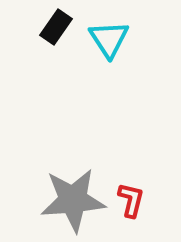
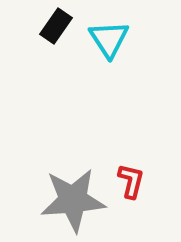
black rectangle: moved 1 px up
red L-shape: moved 19 px up
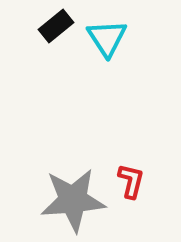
black rectangle: rotated 16 degrees clockwise
cyan triangle: moved 2 px left, 1 px up
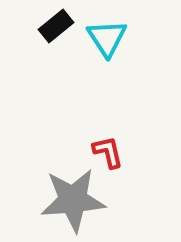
red L-shape: moved 23 px left, 29 px up; rotated 27 degrees counterclockwise
